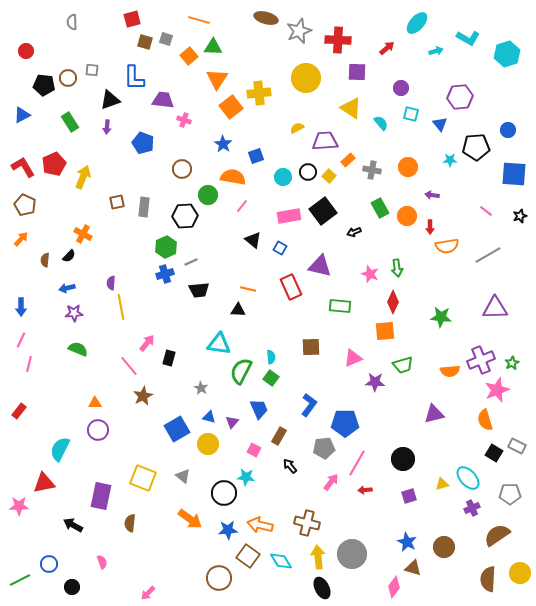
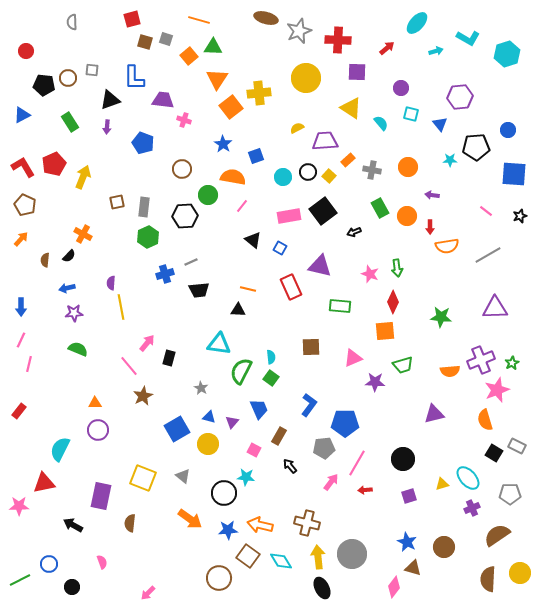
green hexagon at (166, 247): moved 18 px left, 10 px up
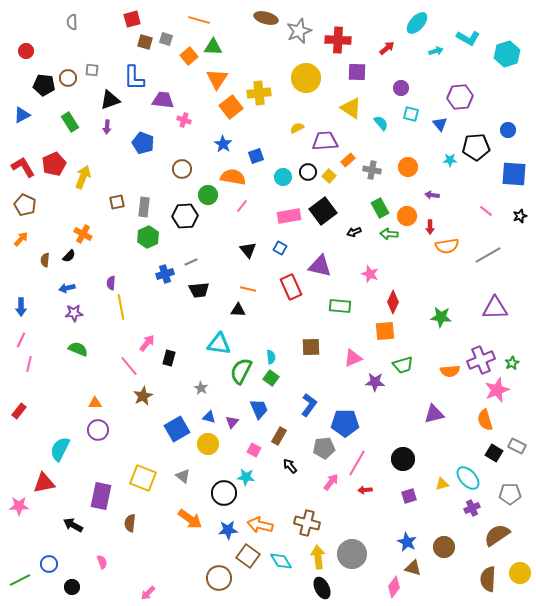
black triangle at (253, 240): moved 5 px left, 10 px down; rotated 12 degrees clockwise
green arrow at (397, 268): moved 8 px left, 34 px up; rotated 102 degrees clockwise
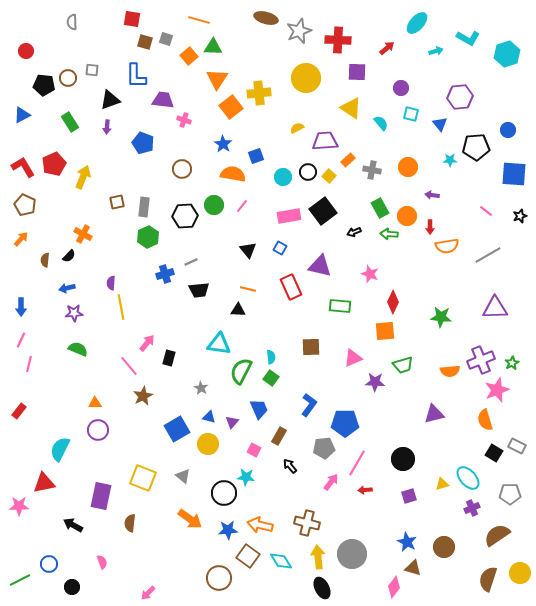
red square at (132, 19): rotated 24 degrees clockwise
blue L-shape at (134, 78): moved 2 px right, 2 px up
orange semicircle at (233, 177): moved 3 px up
green circle at (208, 195): moved 6 px right, 10 px down
brown semicircle at (488, 579): rotated 15 degrees clockwise
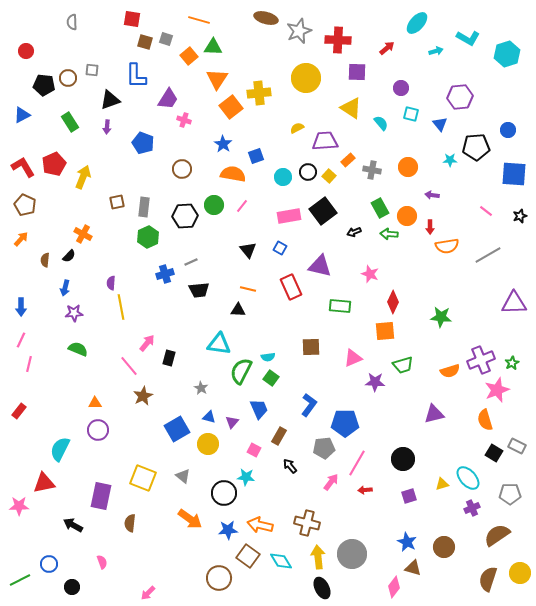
purple trapezoid at (163, 100): moved 5 px right, 1 px up; rotated 115 degrees clockwise
blue arrow at (67, 288): moved 2 px left; rotated 63 degrees counterclockwise
purple triangle at (495, 308): moved 19 px right, 5 px up
cyan semicircle at (271, 357): moved 3 px left; rotated 88 degrees clockwise
orange semicircle at (450, 371): rotated 12 degrees counterclockwise
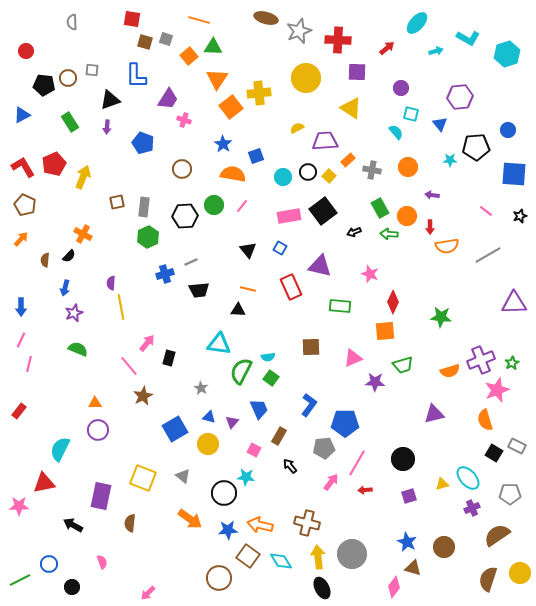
cyan semicircle at (381, 123): moved 15 px right, 9 px down
purple star at (74, 313): rotated 18 degrees counterclockwise
blue square at (177, 429): moved 2 px left
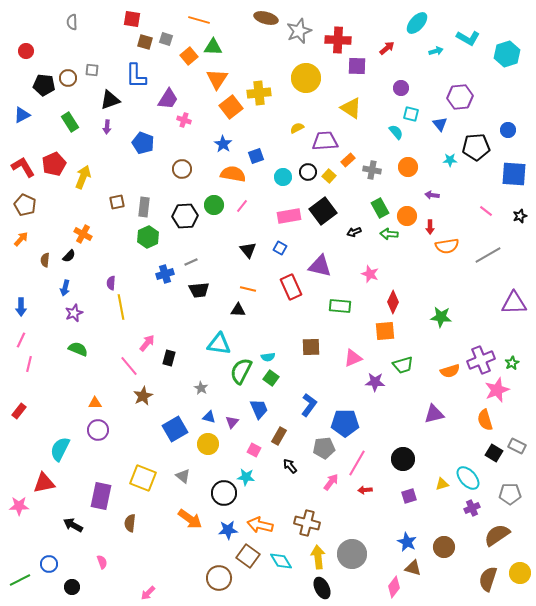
purple square at (357, 72): moved 6 px up
